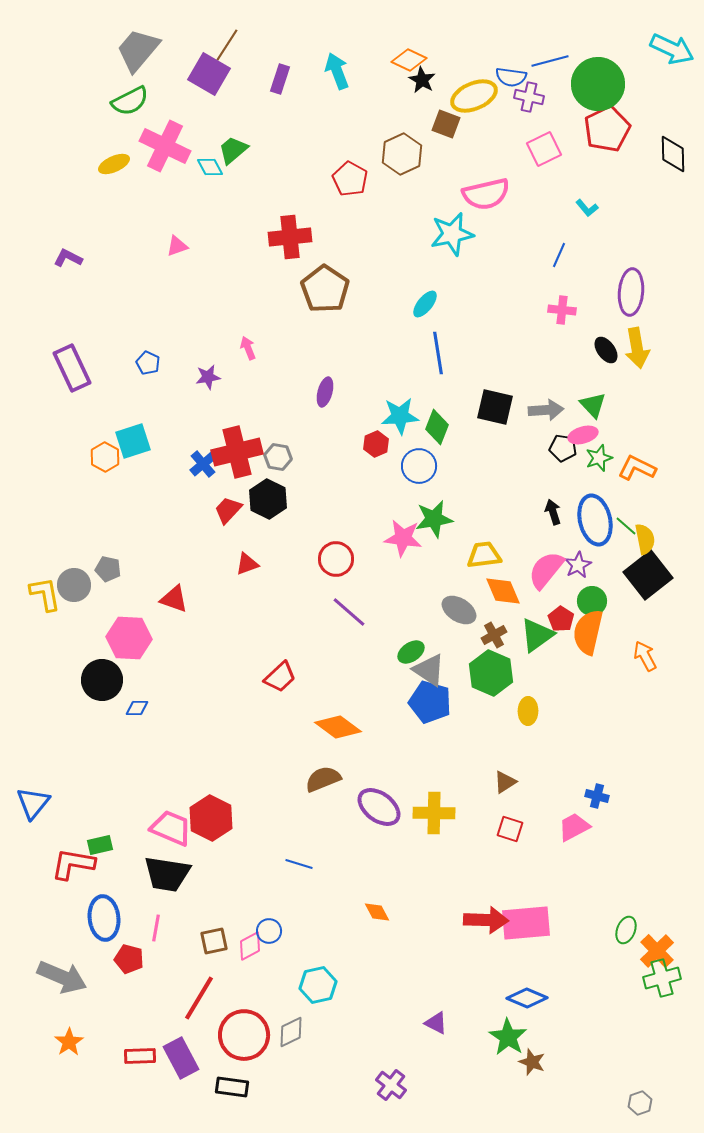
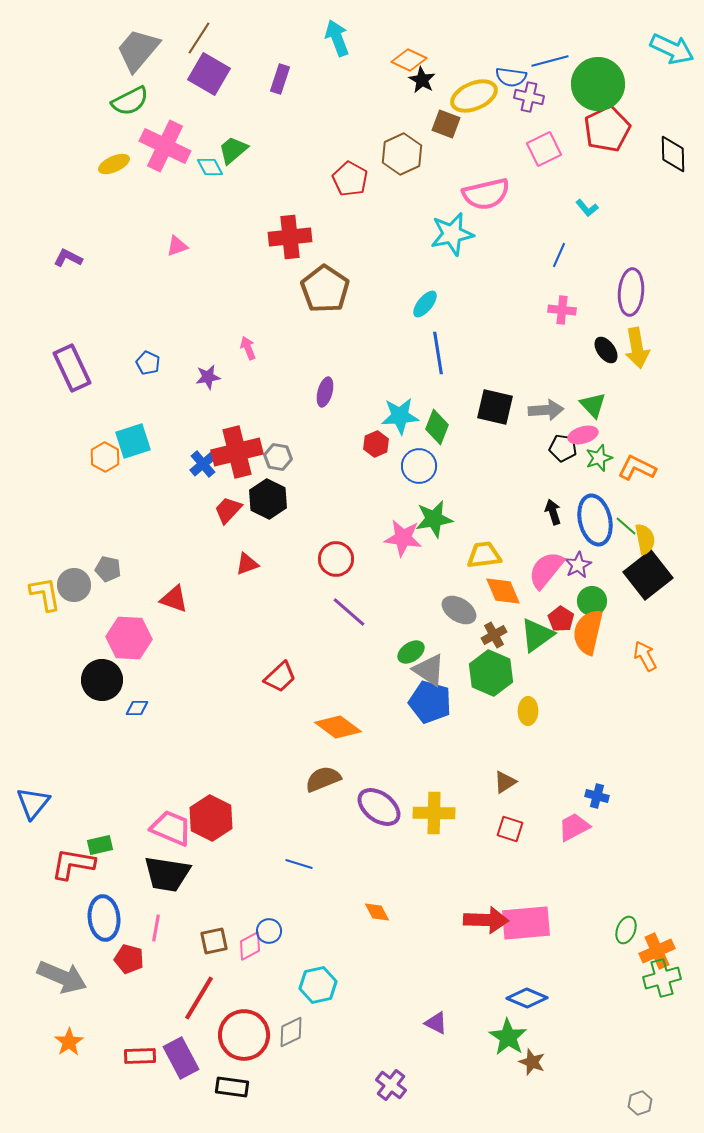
brown line at (227, 45): moved 28 px left, 7 px up
cyan arrow at (337, 71): moved 33 px up
orange cross at (657, 951): rotated 20 degrees clockwise
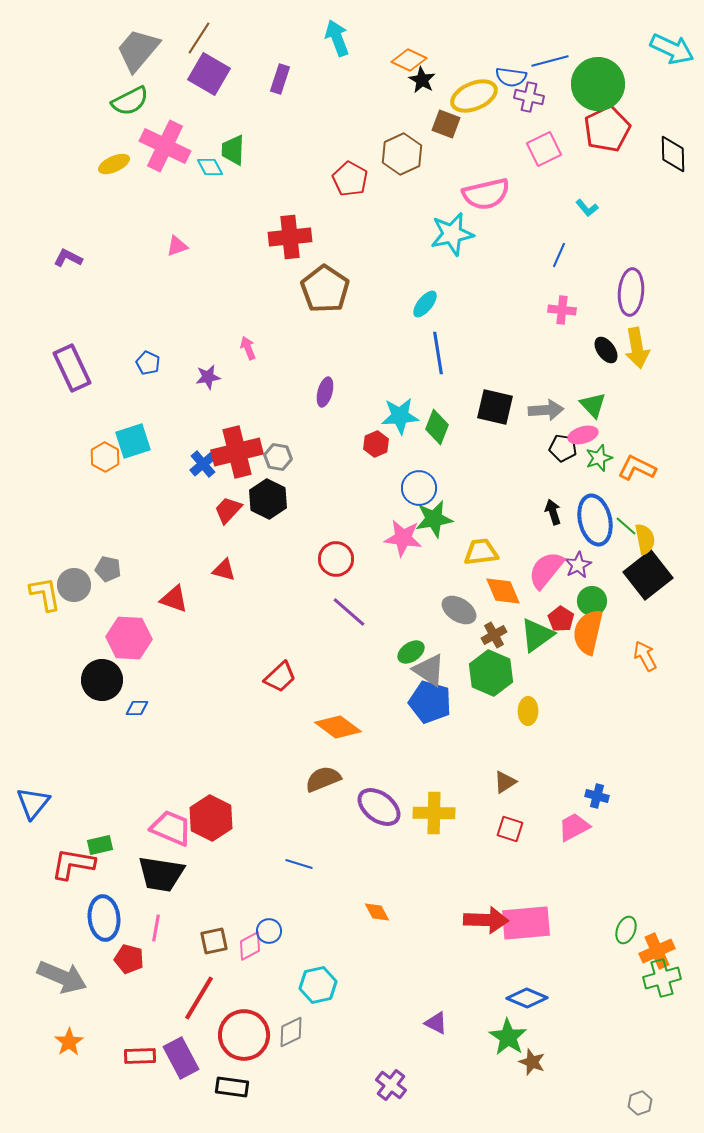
green trapezoid at (233, 150): rotated 48 degrees counterclockwise
blue circle at (419, 466): moved 22 px down
yellow trapezoid at (484, 555): moved 3 px left, 3 px up
red triangle at (247, 564): moved 23 px left, 6 px down; rotated 35 degrees clockwise
black trapezoid at (167, 874): moved 6 px left
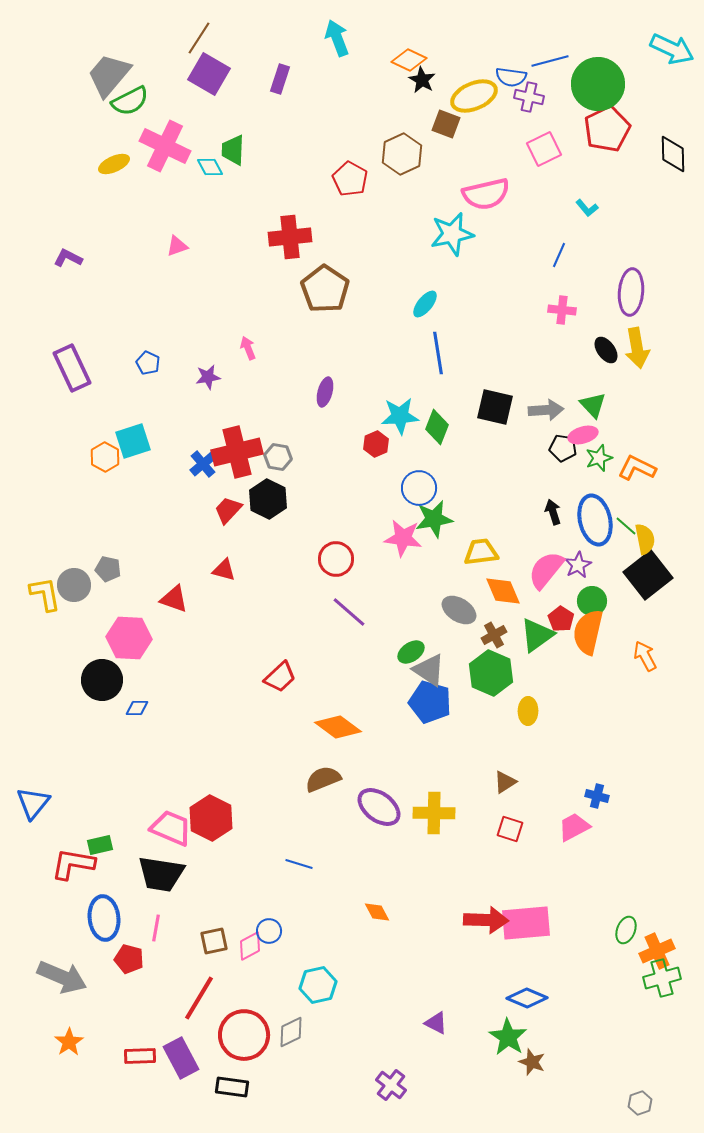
gray trapezoid at (138, 50): moved 29 px left, 25 px down
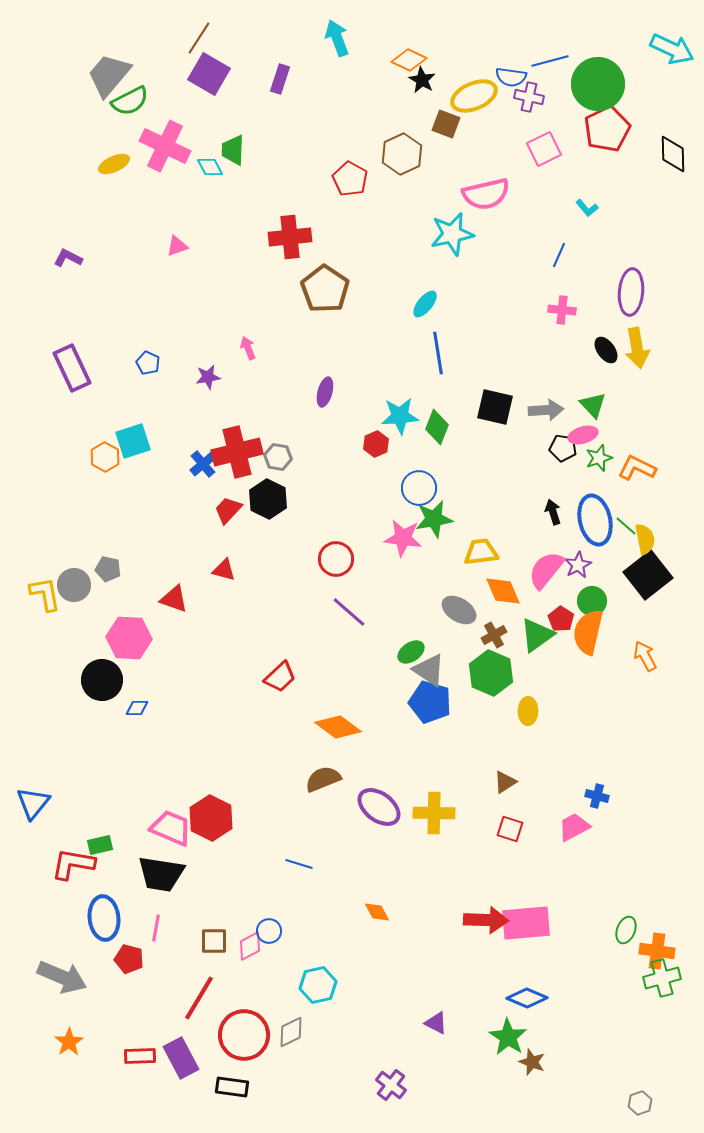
brown square at (214, 941): rotated 12 degrees clockwise
orange cross at (657, 951): rotated 32 degrees clockwise
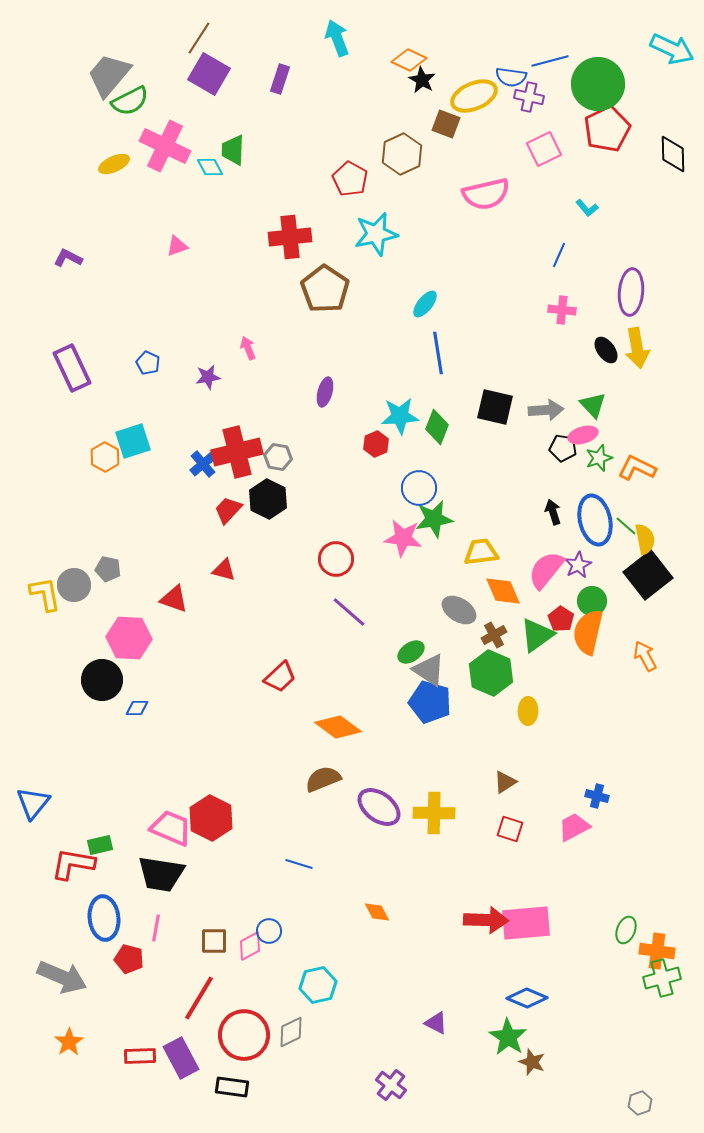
cyan star at (452, 234): moved 76 px left
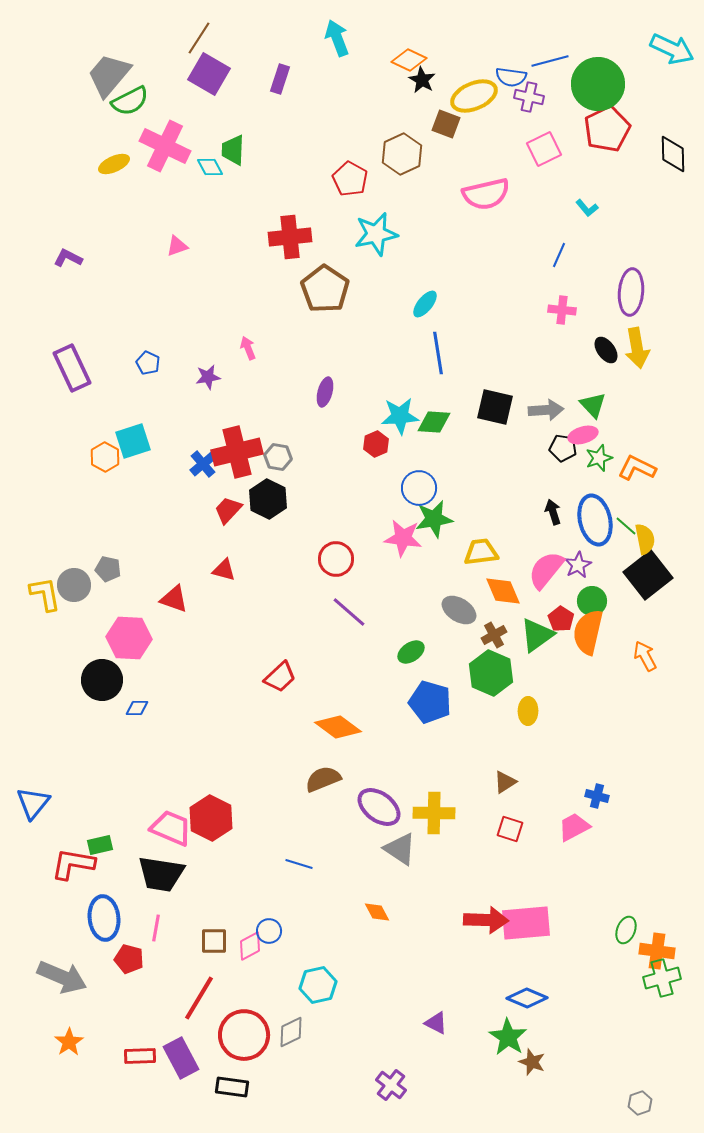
green diamond at (437, 427): moved 3 px left, 5 px up; rotated 72 degrees clockwise
gray triangle at (429, 670): moved 29 px left, 179 px down
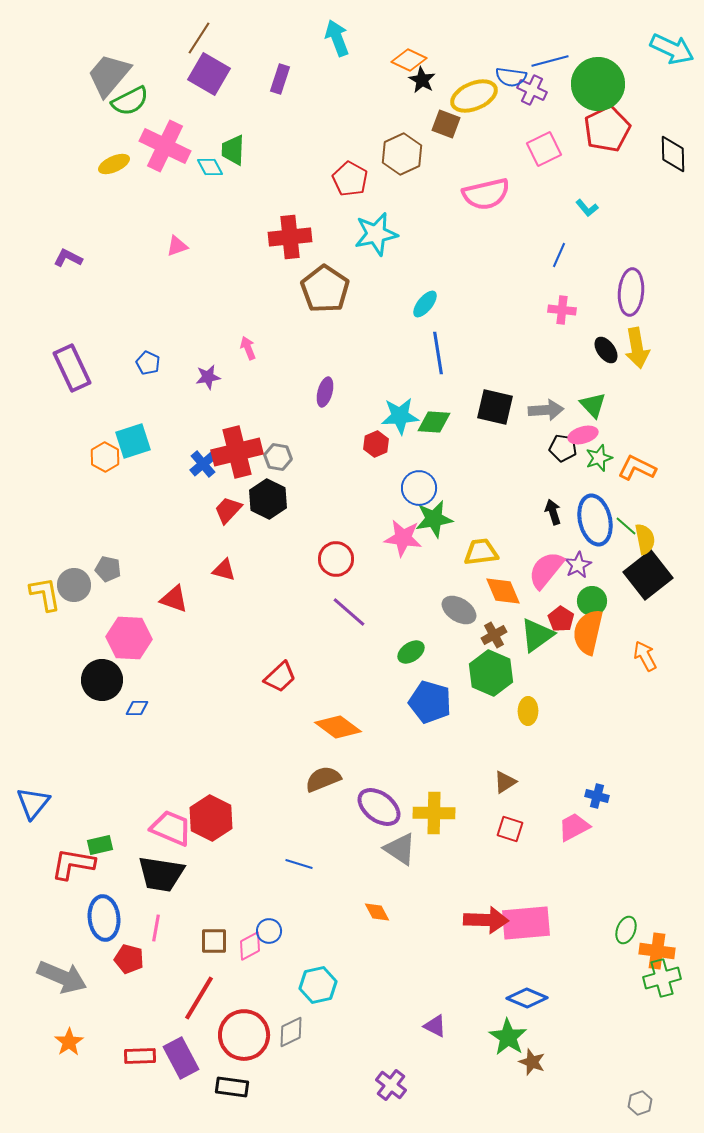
purple cross at (529, 97): moved 3 px right, 7 px up; rotated 12 degrees clockwise
purple triangle at (436, 1023): moved 1 px left, 3 px down
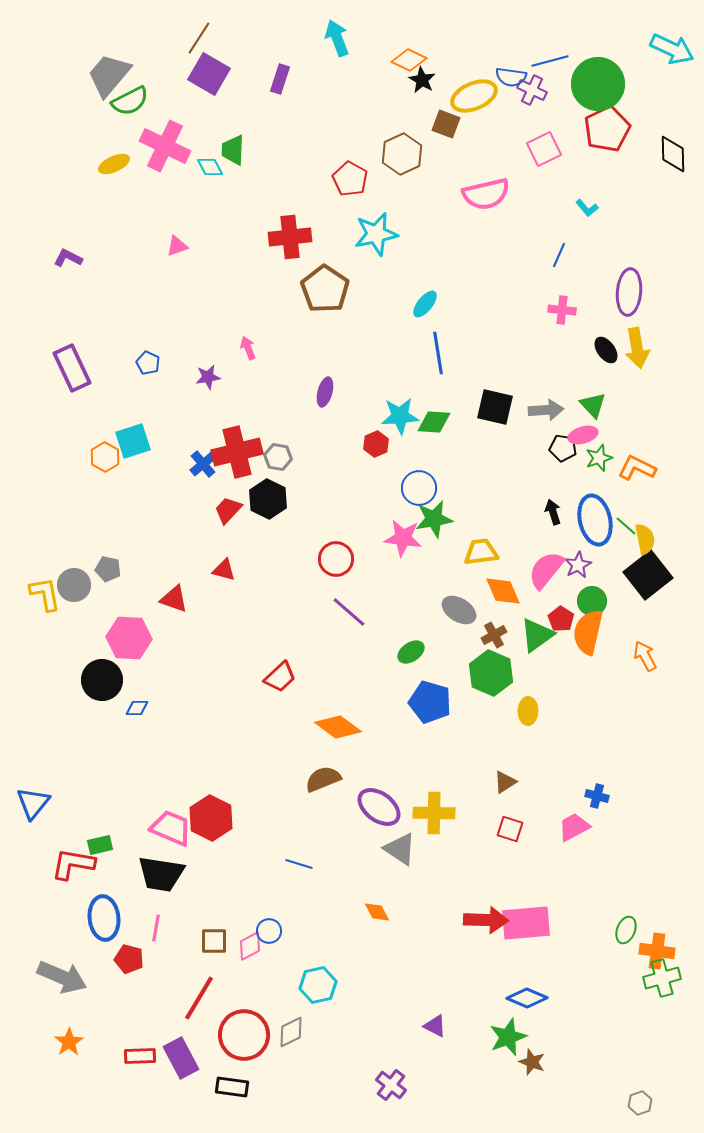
purple ellipse at (631, 292): moved 2 px left
green star at (508, 1037): rotated 18 degrees clockwise
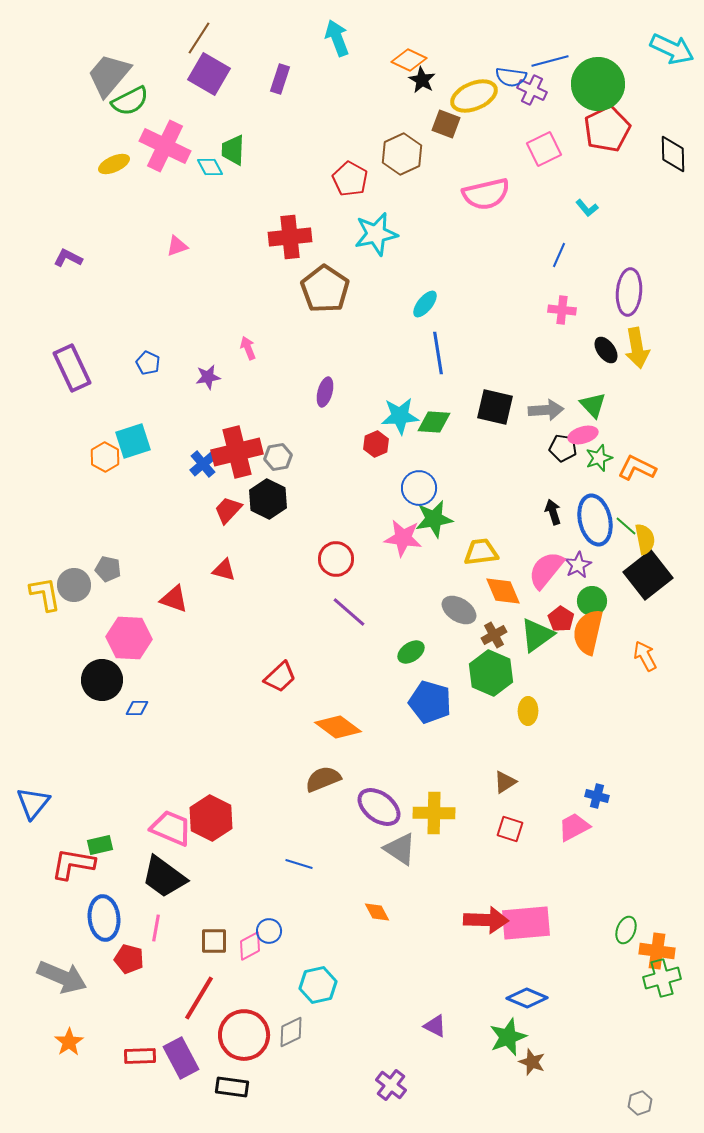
gray hexagon at (278, 457): rotated 20 degrees counterclockwise
black trapezoid at (161, 874): moved 3 px right, 3 px down; rotated 27 degrees clockwise
